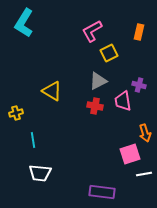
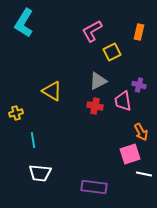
yellow square: moved 3 px right, 1 px up
orange arrow: moved 4 px left, 1 px up; rotated 12 degrees counterclockwise
white line: rotated 21 degrees clockwise
purple rectangle: moved 8 px left, 5 px up
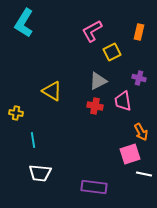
purple cross: moved 7 px up
yellow cross: rotated 24 degrees clockwise
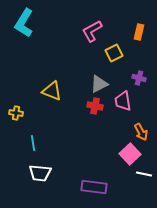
yellow square: moved 2 px right, 1 px down
gray triangle: moved 1 px right, 3 px down
yellow triangle: rotated 10 degrees counterclockwise
cyan line: moved 3 px down
pink square: rotated 25 degrees counterclockwise
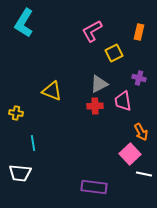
red cross: rotated 14 degrees counterclockwise
white trapezoid: moved 20 px left
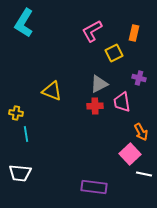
orange rectangle: moved 5 px left, 1 px down
pink trapezoid: moved 1 px left, 1 px down
cyan line: moved 7 px left, 9 px up
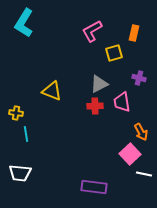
yellow square: rotated 12 degrees clockwise
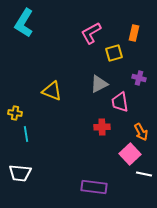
pink L-shape: moved 1 px left, 2 px down
pink trapezoid: moved 2 px left
red cross: moved 7 px right, 21 px down
yellow cross: moved 1 px left
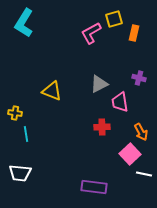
yellow square: moved 34 px up
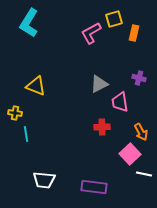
cyan L-shape: moved 5 px right
yellow triangle: moved 16 px left, 5 px up
white trapezoid: moved 24 px right, 7 px down
